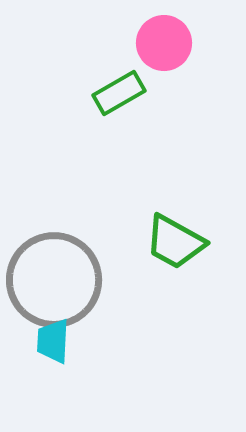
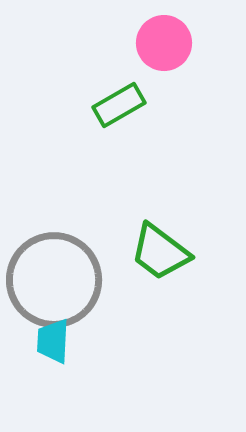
green rectangle: moved 12 px down
green trapezoid: moved 15 px left, 10 px down; rotated 8 degrees clockwise
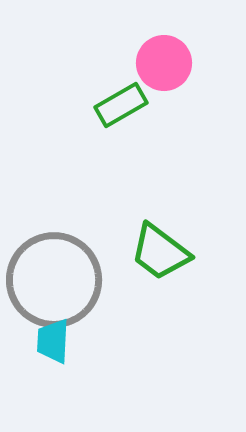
pink circle: moved 20 px down
green rectangle: moved 2 px right
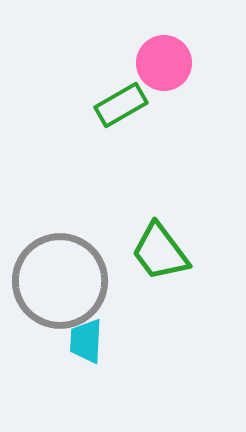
green trapezoid: rotated 16 degrees clockwise
gray circle: moved 6 px right, 1 px down
cyan trapezoid: moved 33 px right
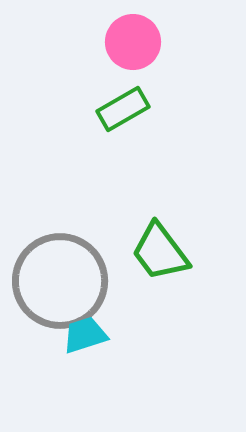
pink circle: moved 31 px left, 21 px up
green rectangle: moved 2 px right, 4 px down
cyan trapezoid: moved 1 px left, 6 px up; rotated 69 degrees clockwise
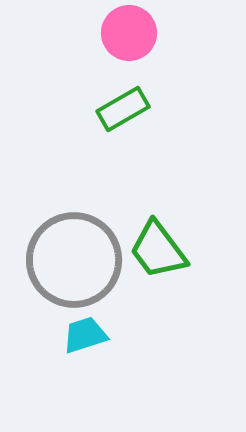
pink circle: moved 4 px left, 9 px up
green trapezoid: moved 2 px left, 2 px up
gray circle: moved 14 px right, 21 px up
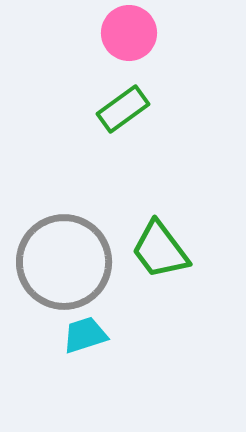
green rectangle: rotated 6 degrees counterclockwise
green trapezoid: moved 2 px right
gray circle: moved 10 px left, 2 px down
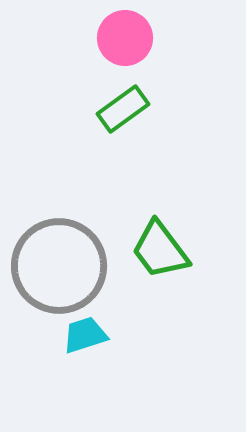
pink circle: moved 4 px left, 5 px down
gray circle: moved 5 px left, 4 px down
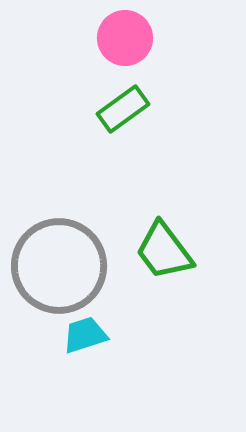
green trapezoid: moved 4 px right, 1 px down
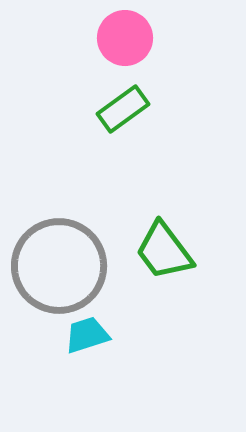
cyan trapezoid: moved 2 px right
